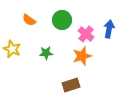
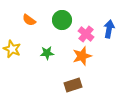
green star: moved 1 px right
brown rectangle: moved 2 px right
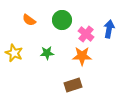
yellow star: moved 2 px right, 4 px down
orange star: rotated 18 degrees clockwise
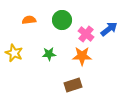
orange semicircle: rotated 136 degrees clockwise
blue arrow: rotated 42 degrees clockwise
green star: moved 2 px right, 1 px down
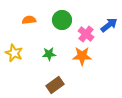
blue arrow: moved 4 px up
brown rectangle: moved 18 px left; rotated 18 degrees counterclockwise
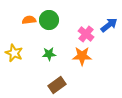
green circle: moved 13 px left
brown rectangle: moved 2 px right
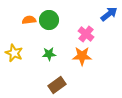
blue arrow: moved 11 px up
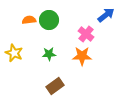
blue arrow: moved 3 px left, 1 px down
brown rectangle: moved 2 px left, 1 px down
